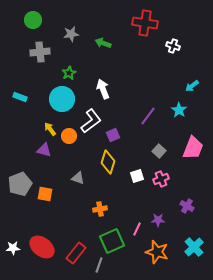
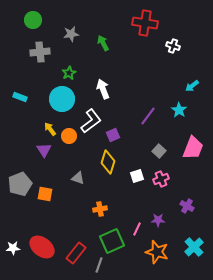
green arrow: rotated 42 degrees clockwise
purple triangle: rotated 42 degrees clockwise
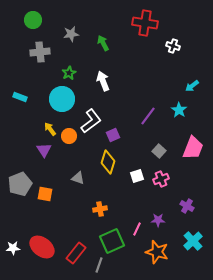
white arrow: moved 8 px up
cyan cross: moved 1 px left, 6 px up
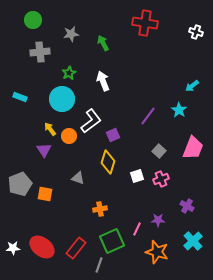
white cross: moved 23 px right, 14 px up
red rectangle: moved 5 px up
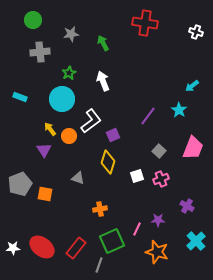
cyan cross: moved 3 px right
